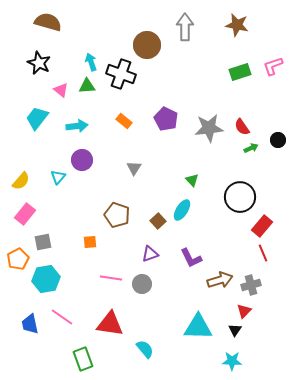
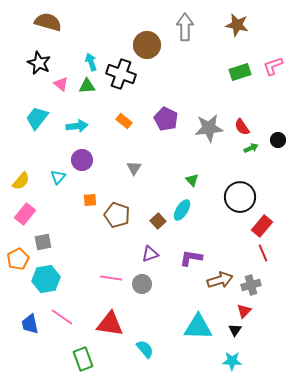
pink triangle at (61, 90): moved 6 px up
orange square at (90, 242): moved 42 px up
purple L-shape at (191, 258): rotated 125 degrees clockwise
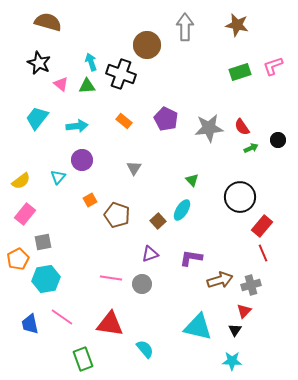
yellow semicircle at (21, 181): rotated 12 degrees clockwise
orange square at (90, 200): rotated 24 degrees counterclockwise
cyan triangle at (198, 327): rotated 12 degrees clockwise
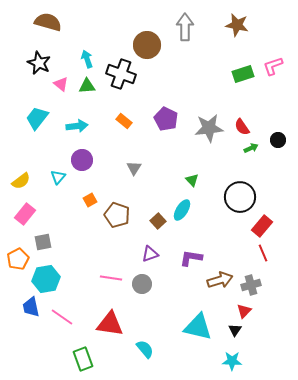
cyan arrow at (91, 62): moved 4 px left, 3 px up
green rectangle at (240, 72): moved 3 px right, 2 px down
blue trapezoid at (30, 324): moved 1 px right, 17 px up
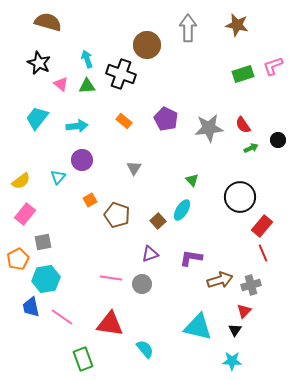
gray arrow at (185, 27): moved 3 px right, 1 px down
red semicircle at (242, 127): moved 1 px right, 2 px up
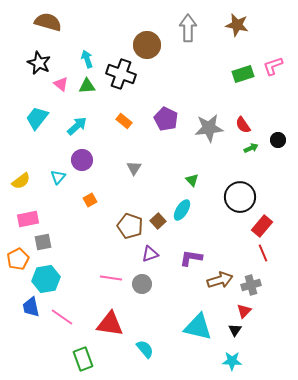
cyan arrow at (77, 126): rotated 35 degrees counterclockwise
pink rectangle at (25, 214): moved 3 px right, 5 px down; rotated 40 degrees clockwise
brown pentagon at (117, 215): moved 13 px right, 11 px down
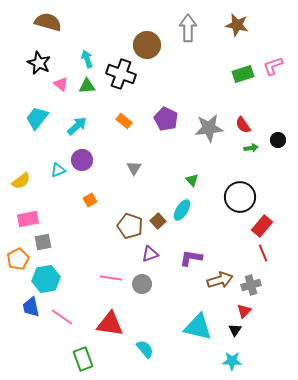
green arrow at (251, 148): rotated 16 degrees clockwise
cyan triangle at (58, 177): moved 7 px up; rotated 28 degrees clockwise
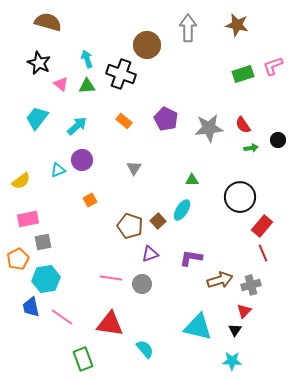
green triangle at (192, 180): rotated 48 degrees counterclockwise
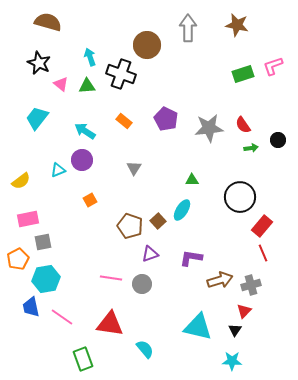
cyan arrow at (87, 59): moved 3 px right, 2 px up
cyan arrow at (77, 126): moved 8 px right, 5 px down; rotated 105 degrees counterclockwise
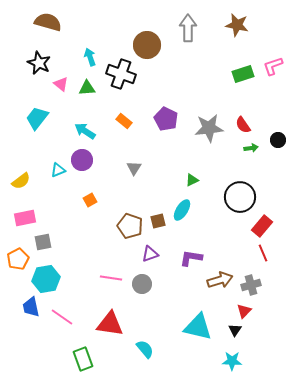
green triangle at (87, 86): moved 2 px down
green triangle at (192, 180): rotated 24 degrees counterclockwise
pink rectangle at (28, 219): moved 3 px left, 1 px up
brown square at (158, 221): rotated 28 degrees clockwise
